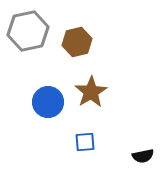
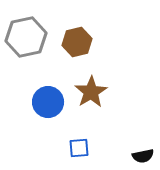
gray hexagon: moved 2 px left, 6 px down
blue square: moved 6 px left, 6 px down
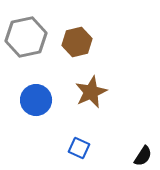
brown star: rotated 8 degrees clockwise
blue circle: moved 12 px left, 2 px up
blue square: rotated 30 degrees clockwise
black semicircle: rotated 45 degrees counterclockwise
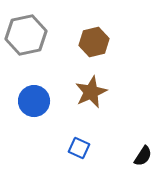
gray hexagon: moved 2 px up
brown hexagon: moved 17 px right
blue circle: moved 2 px left, 1 px down
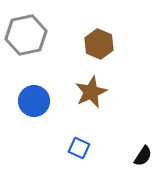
brown hexagon: moved 5 px right, 2 px down; rotated 24 degrees counterclockwise
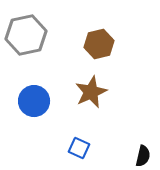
brown hexagon: rotated 24 degrees clockwise
black semicircle: rotated 20 degrees counterclockwise
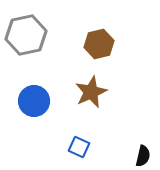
blue square: moved 1 px up
